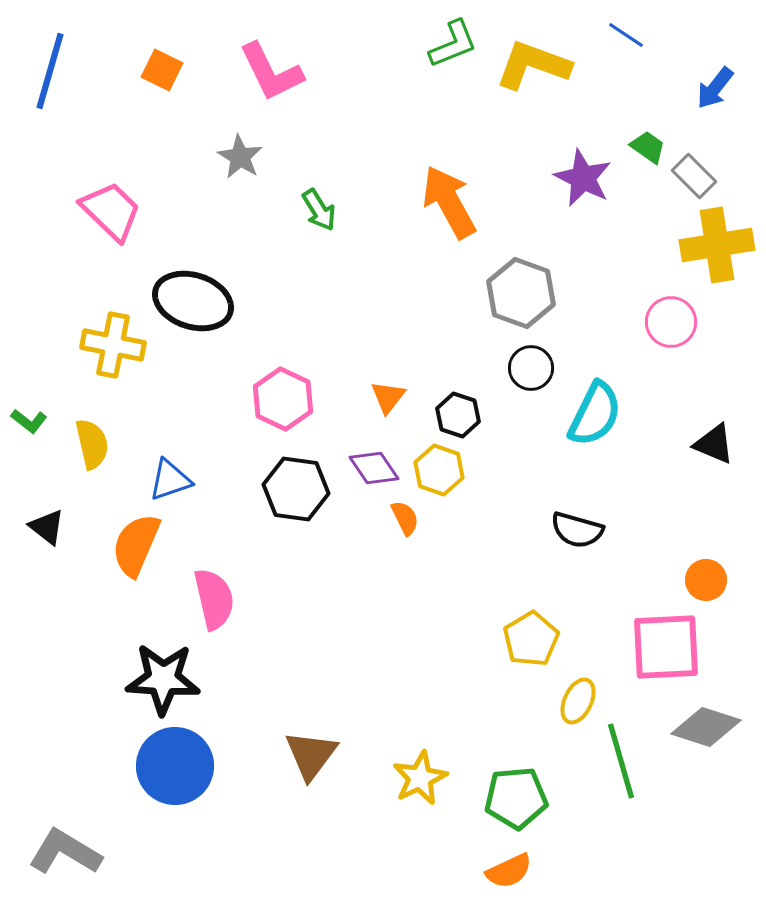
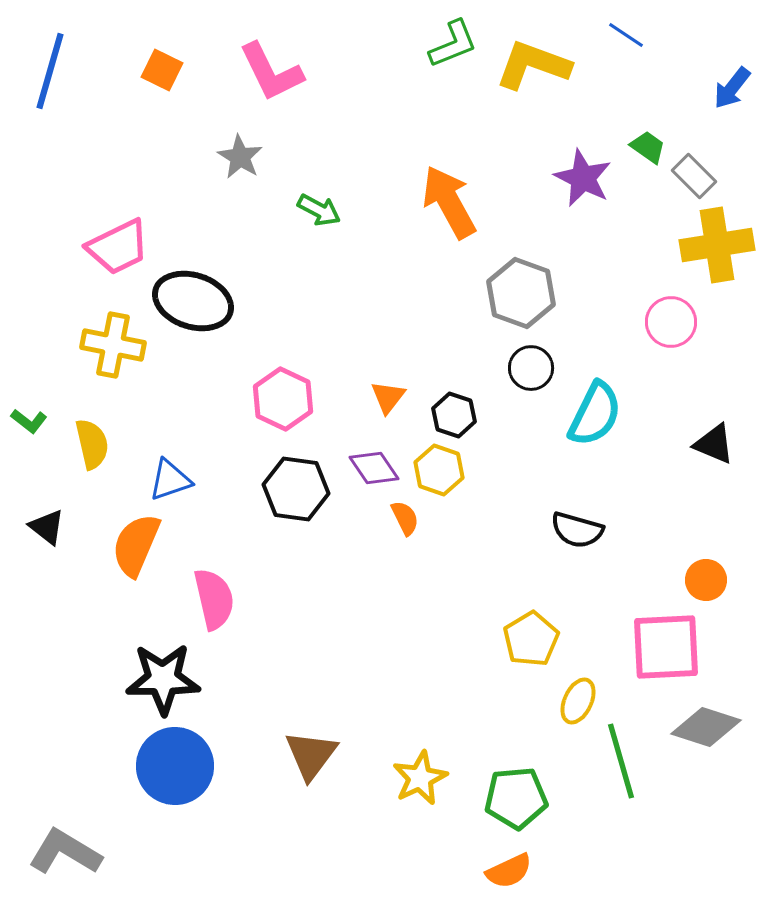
blue arrow at (715, 88): moved 17 px right
green arrow at (319, 210): rotated 30 degrees counterclockwise
pink trapezoid at (111, 211): moved 7 px right, 36 px down; rotated 110 degrees clockwise
black hexagon at (458, 415): moved 4 px left
black star at (163, 679): rotated 4 degrees counterclockwise
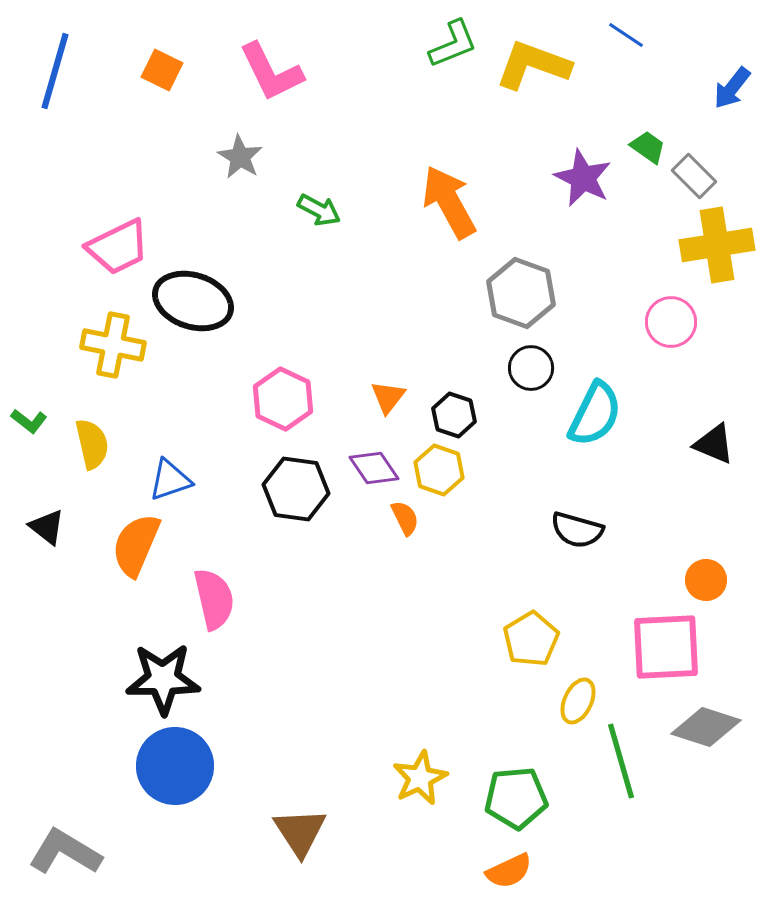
blue line at (50, 71): moved 5 px right
brown triangle at (311, 755): moved 11 px left, 77 px down; rotated 10 degrees counterclockwise
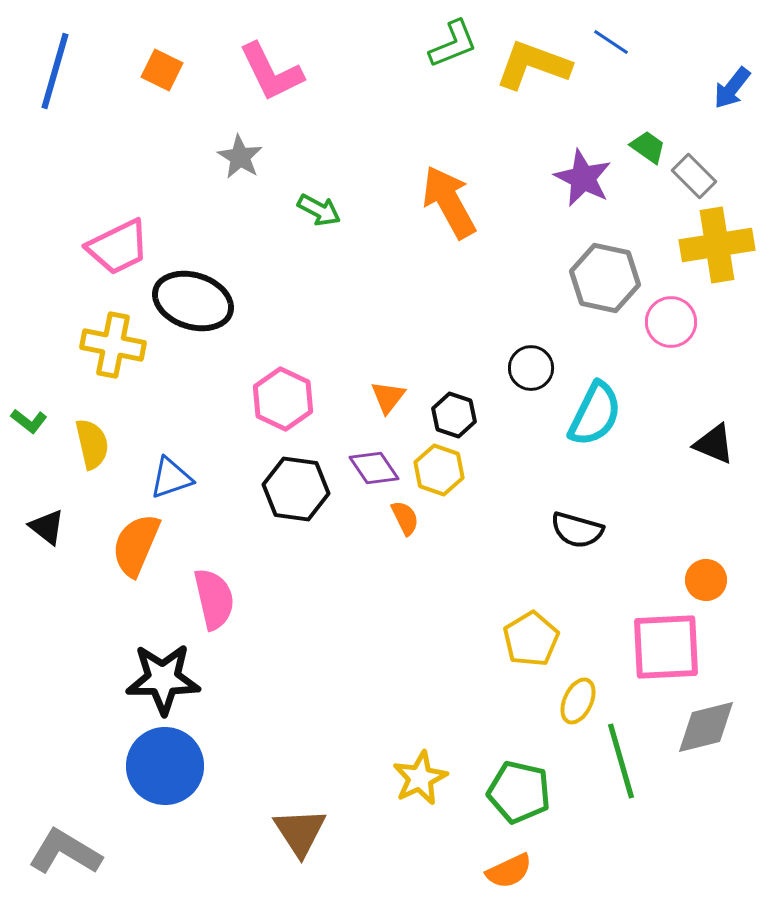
blue line at (626, 35): moved 15 px left, 7 px down
gray hexagon at (521, 293): moved 84 px right, 15 px up; rotated 8 degrees counterclockwise
blue triangle at (170, 480): moved 1 px right, 2 px up
gray diamond at (706, 727): rotated 32 degrees counterclockwise
blue circle at (175, 766): moved 10 px left
green pentagon at (516, 798): moved 3 px right, 6 px up; rotated 18 degrees clockwise
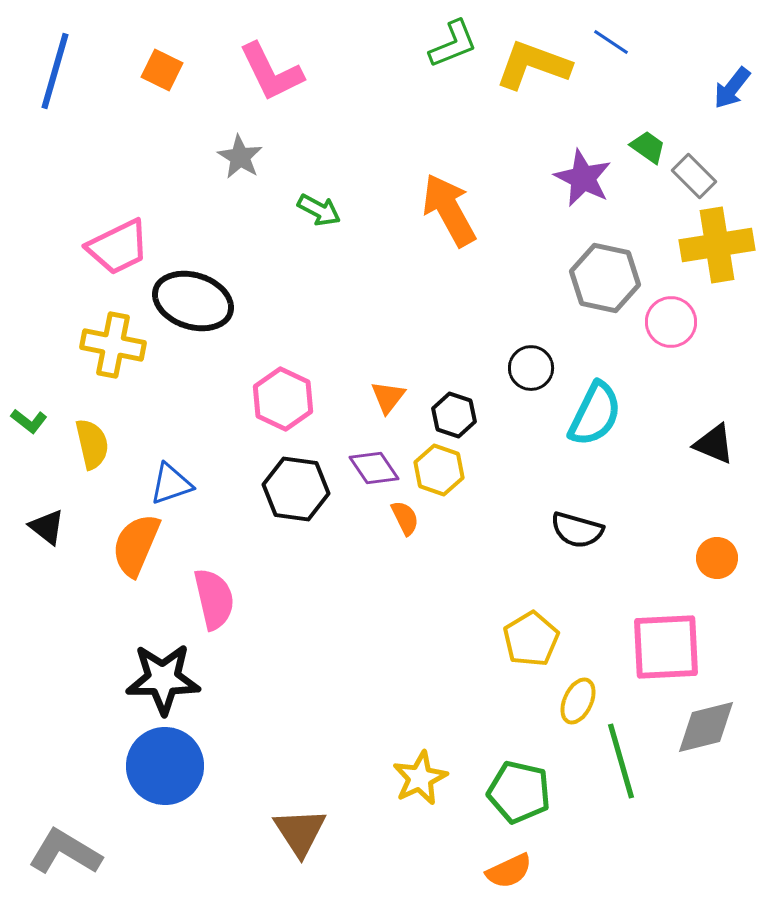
orange arrow at (449, 202): moved 8 px down
blue triangle at (171, 478): moved 6 px down
orange circle at (706, 580): moved 11 px right, 22 px up
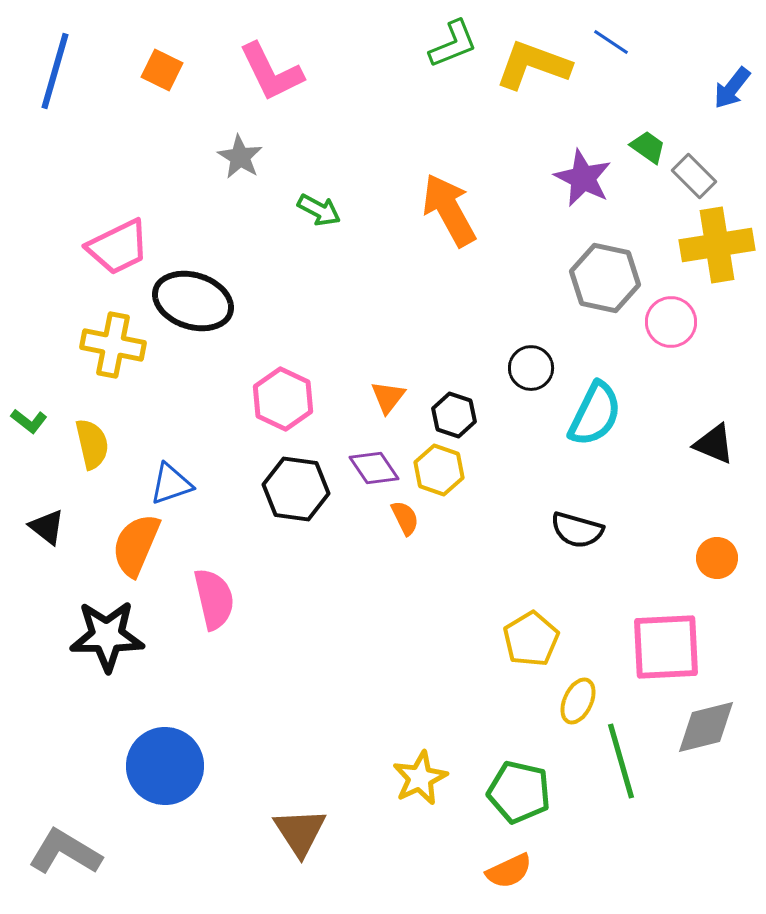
black star at (163, 679): moved 56 px left, 43 px up
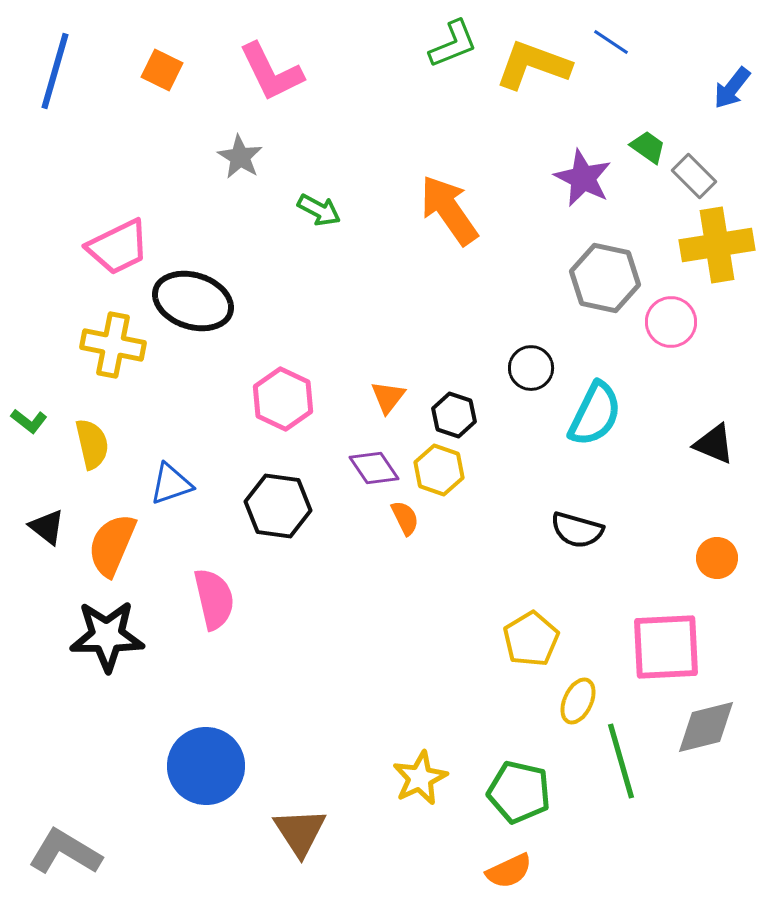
orange arrow at (449, 210): rotated 6 degrees counterclockwise
black hexagon at (296, 489): moved 18 px left, 17 px down
orange semicircle at (136, 545): moved 24 px left
blue circle at (165, 766): moved 41 px right
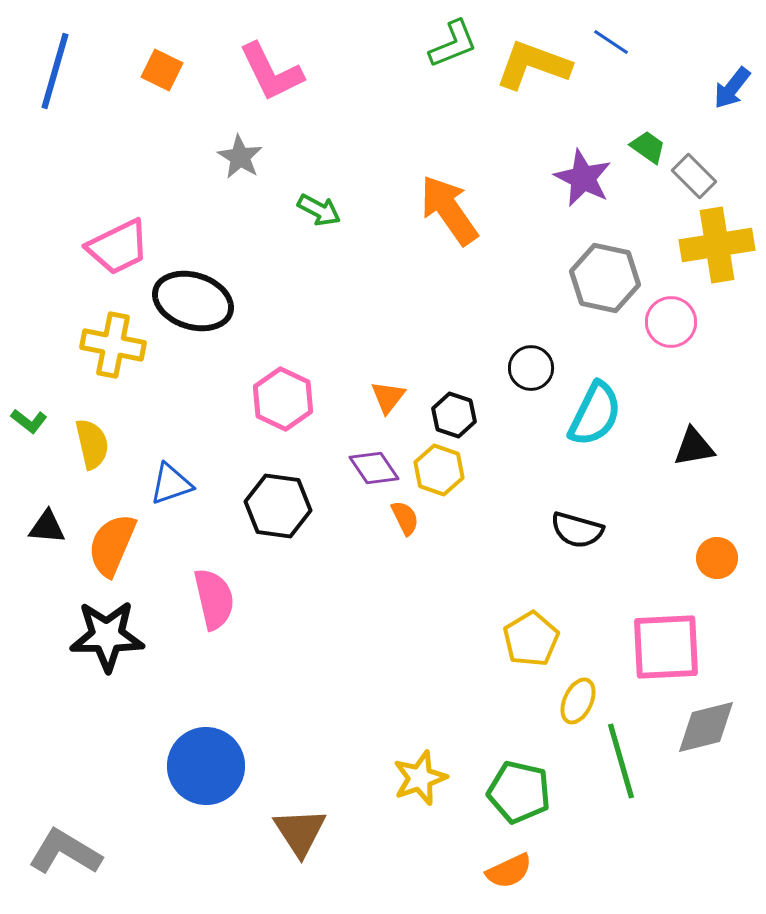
black triangle at (714, 444): moved 20 px left, 3 px down; rotated 33 degrees counterclockwise
black triangle at (47, 527): rotated 33 degrees counterclockwise
yellow star at (420, 778): rotated 6 degrees clockwise
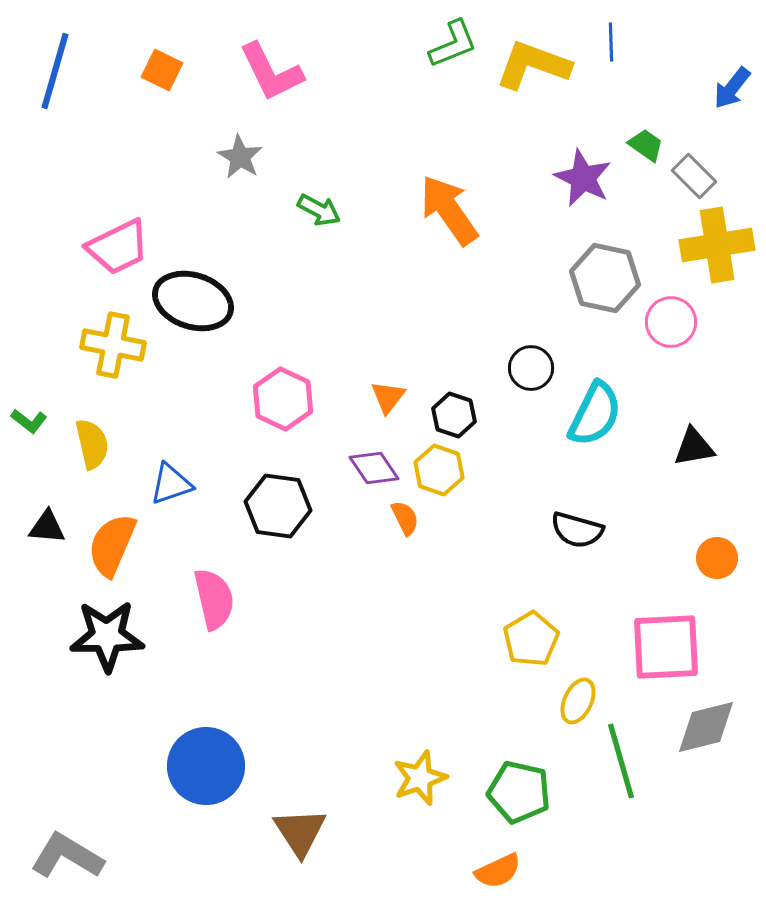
blue line at (611, 42): rotated 54 degrees clockwise
green trapezoid at (648, 147): moved 2 px left, 2 px up
gray L-shape at (65, 852): moved 2 px right, 4 px down
orange semicircle at (509, 871): moved 11 px left
